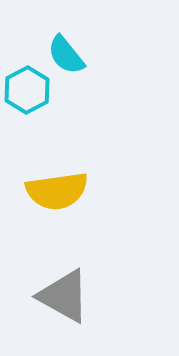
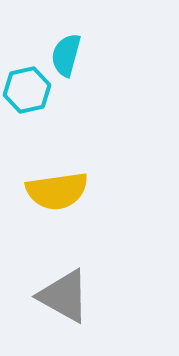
cyan semicircle: rotated 54 degrees clockwise
cyan hexagon: rotated 15 degrees clockwise
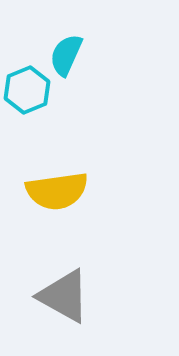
cyan semicircle: rotated 9 degrees clockwise
cyan hexagon: rotated 9 degrees counterclockwise
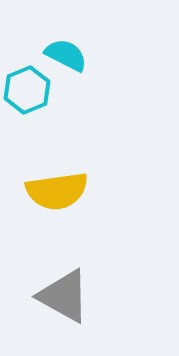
cyan semicircle: rotated 93 degrees clockwise
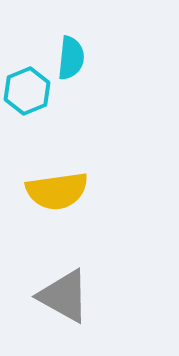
cyan semicircle: moved 5 px right, 3 px down; rotated 69 degrees clockwise
cyan hexagon: moved 1 px down
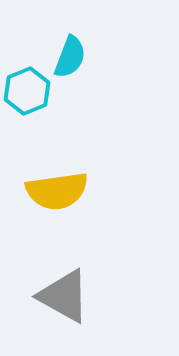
cyan semicircle: moved 1 px left, 1 px up; rotated 15 degrees clockwise
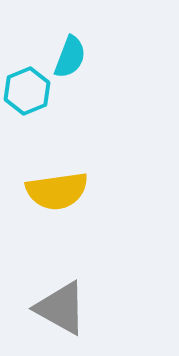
gray triangle: moved 3 px left, 12 px down
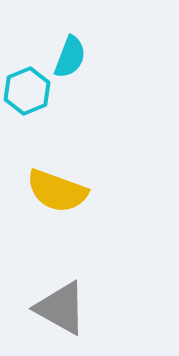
yellow semicircle: rotated 28 degrees clockwise
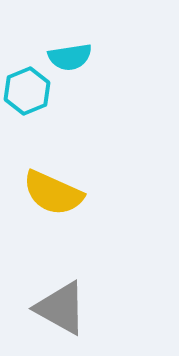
cyan semicircle: rotated 60 degrees clockwise
yellow semicircle: moved 4 px left, 2 px down; rotated 4 degrees clockwise
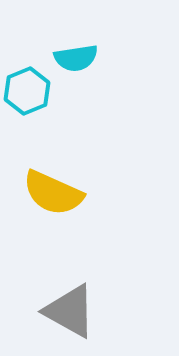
cyan semicircle: moved 6 px right, 1 px down
gray triangle: moved 9 px right, 3 px down
